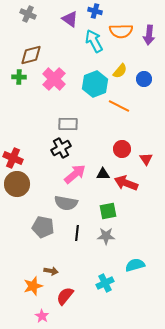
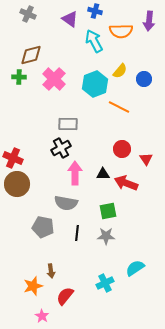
purple arrow: moved 14 px up
orange line: moved 1 px down
pink arrow: moved 1 px up; rotated 50 degrees counterclockwise
cyan semicircle: moved 3 px down; rotated 18 degrees counterclockwise
brown arrow: rotated 72 degrees clockwise
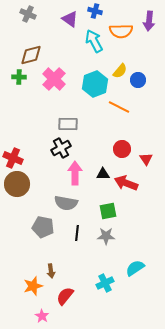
blue circle: moved 6 px left, 1 px down
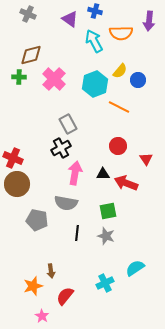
orange semicircle: moved 2 px down
gray rectangle: rotated 60 degrees clockwise
red circle: moved 4 px left, 3 px up
pink arrow: rotated 10 degrees clockwise
gray pentagon: moved 6 px left, 7 px up
gray star: rotated 18 degrees clockwise
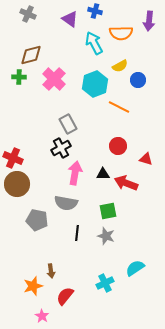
cyan arrow: moved 2 px down
yellow semicircle: moved 5 px up; rotated 21 degrees clockwise
red triangle: rotated 40 degrees counterclockwise
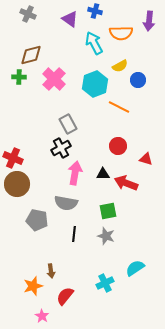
black line: moved 3 px left, 1 px down
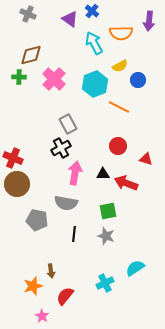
blue cross: moved 3 px left; rotated 24 degrees clockwise
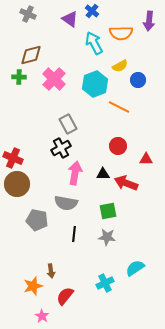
red triangle: rotated 16 degrees counterclockwise
gray star: moved 1 px right, 1 px down; rotated 12 degrees counterclockwise
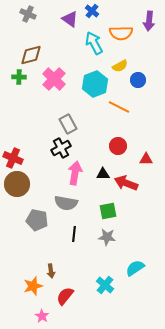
cyan cross: moved 2 px down; rotated 24 degrees counterclockwise
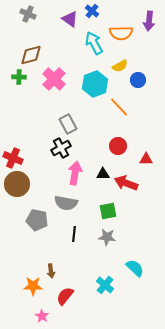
orange line: rotated 20 degrees clockwise
cyan semicircle: rotated 78 degrees clockwise
orange star: rotated 18 degrees clockwise
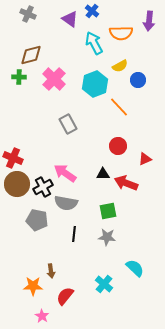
black cross: moved 18 px left, 39 px down
red triangle: moved 1 px left; rotated 24 degrees counterclockwise
pink arrow: moved 10 px left; rotated 65 degrees counterclockwise
cyan cross: moved 1 px left, 1 px up
